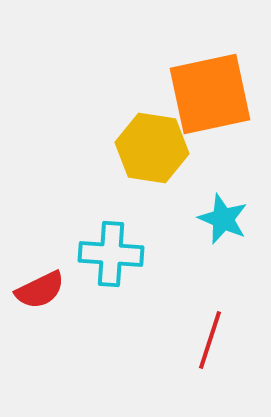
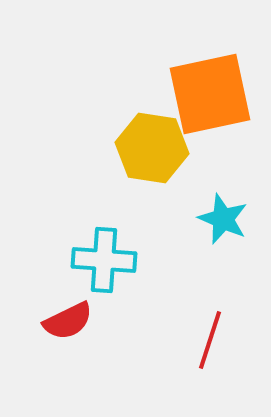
cyan cross: moved 7 px left, 6 px down
red semicircle: moved 28 px right, 31 px down
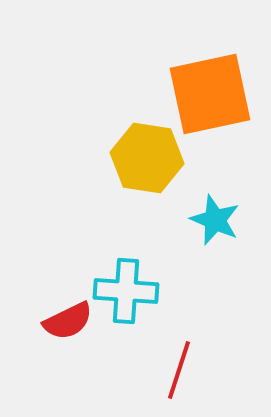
yellow hexagon: moved 5 px left, 10 px down
cyan star: moved 8 px left, 1 px down
cyan cross: moved 22 px right, 31 px down
red line: moved 31 px left, 30 px down
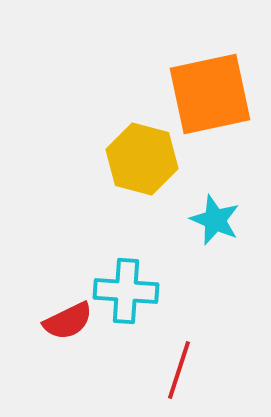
yellow hexagon: moved 5 px left, 1 px down; rotated 6 degrees clockwise
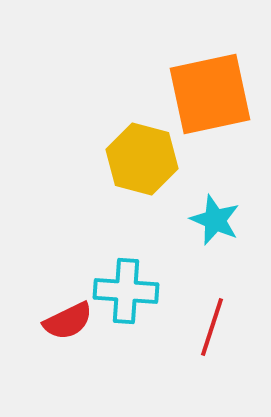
red line: moved 33 px right, 43 px up
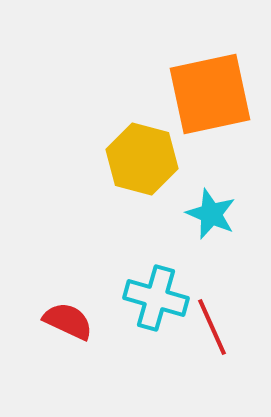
cyan star: moved 4 px left, 6 px up
cyan cross: moved 30 px right, 7 px down; rotated 12 degrees clockwise
red semicircle: rotated 129 degrees counterclockwise
red line: rotated 42 degrees counterclockwise
